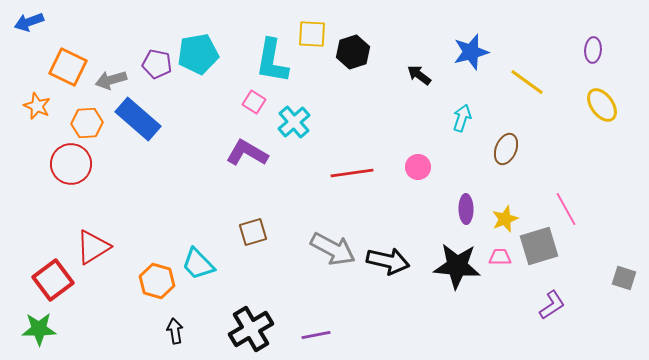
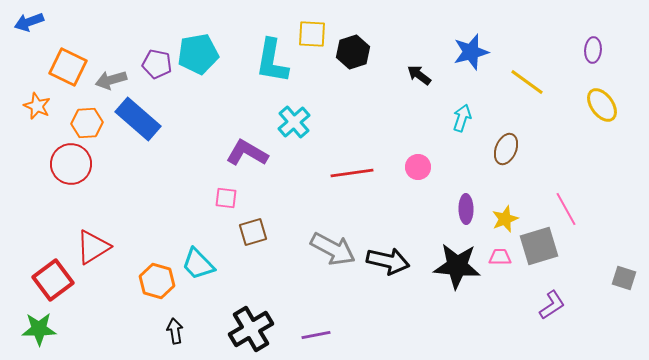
pink square at (254, 102): moved 28 px left, 96 px down; rotated 25 degrees counterclockwise
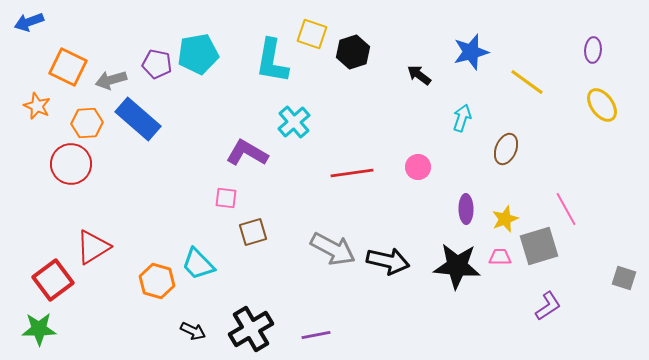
yellow square at (312, 34): rotated 16 degrees clockwise
purple L-shape at (552, 305): moved 4 px left, 1 px down
black arrow at (175, 331): moved 18 px right; rotated 125 degrees clockwise
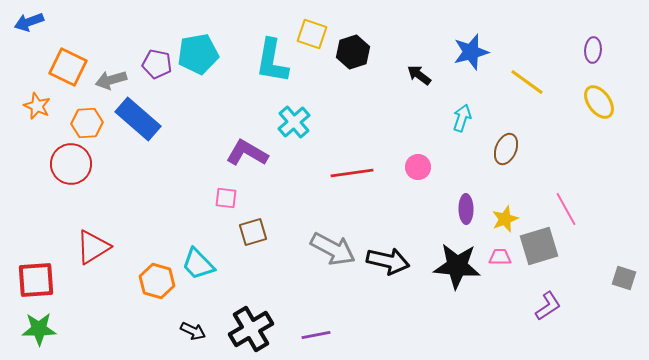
yellow ellipse at (602, 105): moved 3 px left, 3 px up
red square at (53, 280): moved 17 px left; rotated 33 degrees clockwise
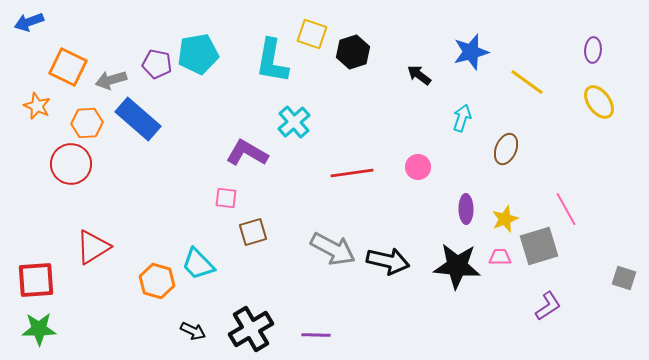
purple line at (316, 335): rotated 12 degrees clockwise
